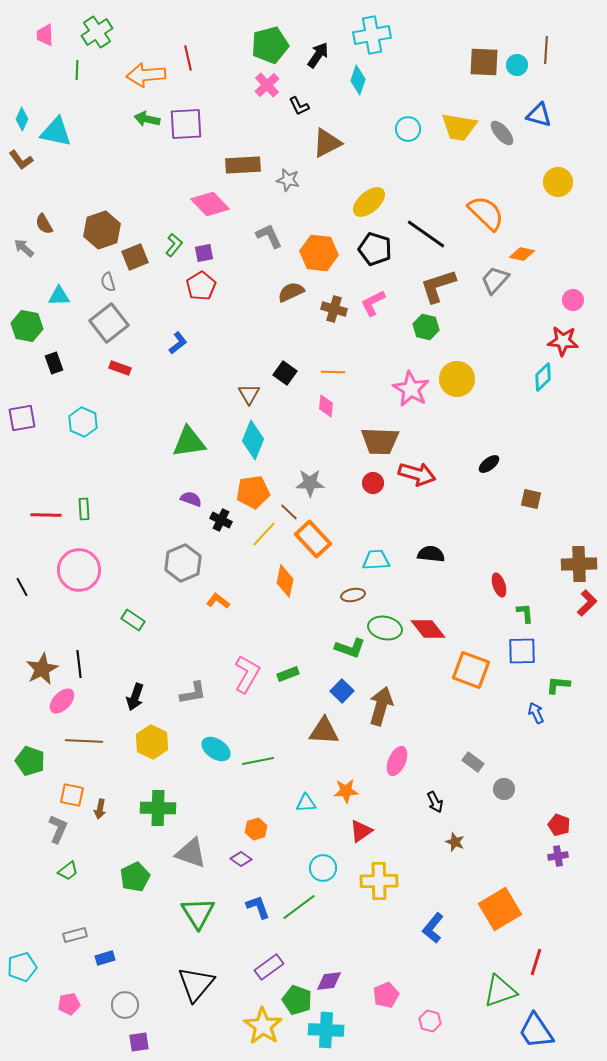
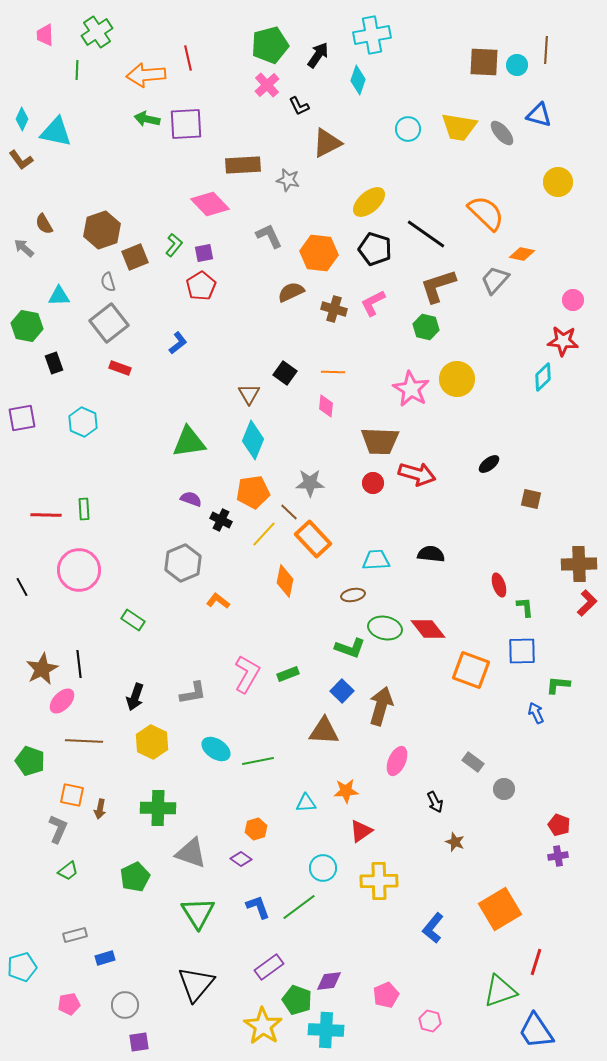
green L-shape at (525, 613): moved 6 px up
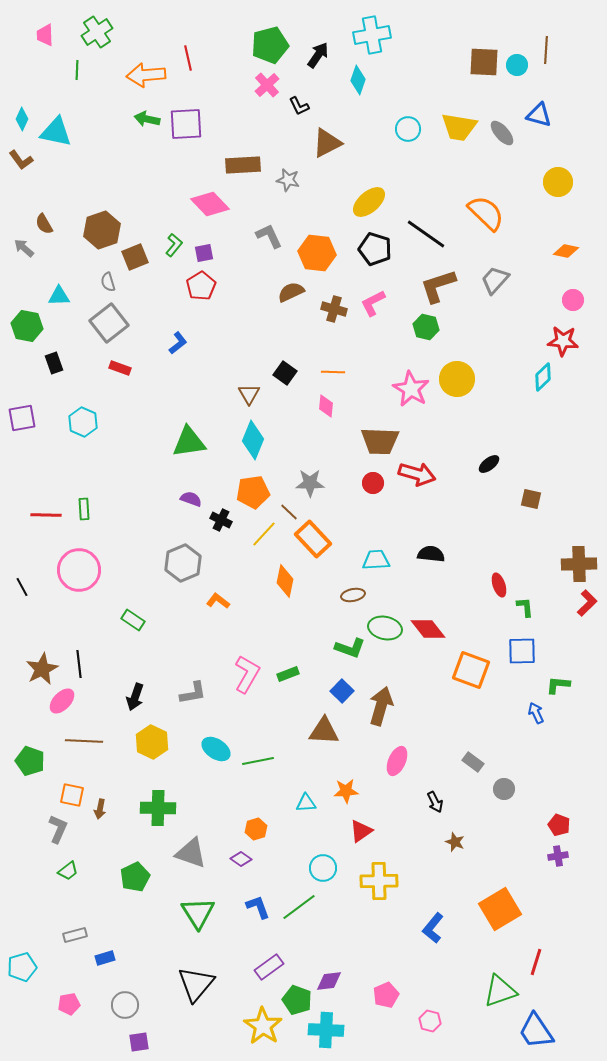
orange hexagon at (319, 253): moved 2 px left
orange diamond at (522, 254): moved 44 px right, 3 px up
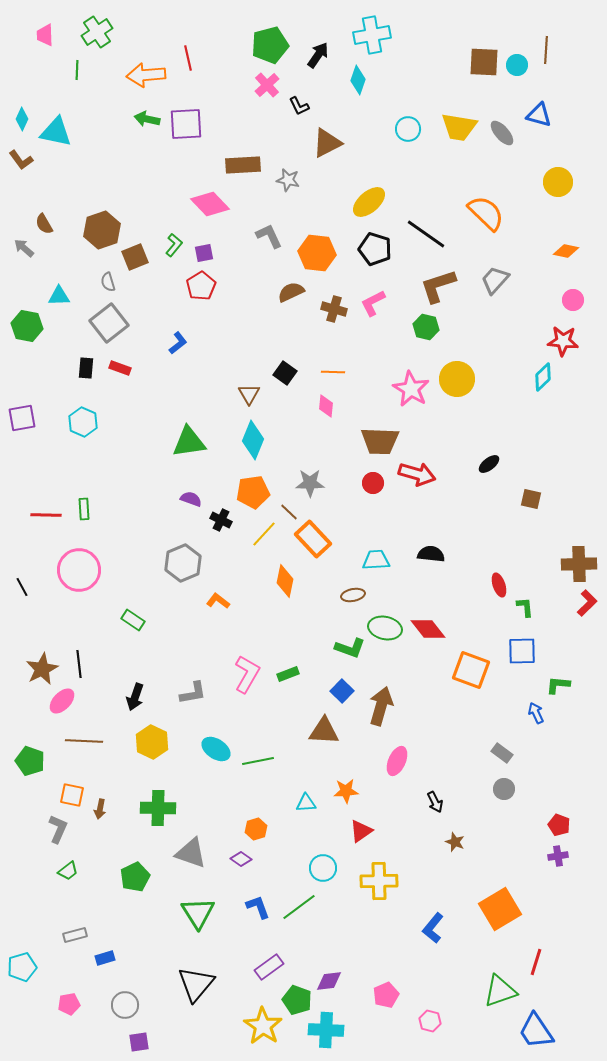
black rectangle at (54, 363): moved 32 px right, 5 px down; rotated 25 degrees clockwise
gray rectangle at (473, 762): moved 29 px right, 9 px up
